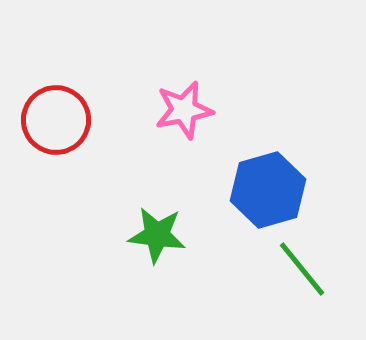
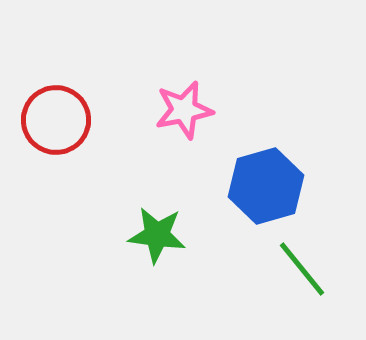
blue hexagon: moved 2 px left, 4 px up
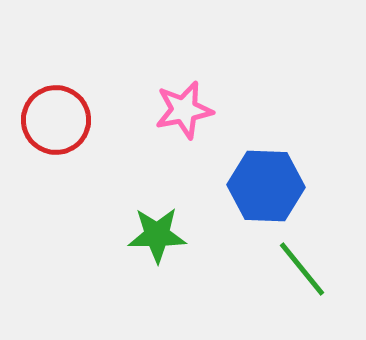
blue hexagon: rotated 18 degrees clockwise
green star: rotated 8 degrees counterclockwise
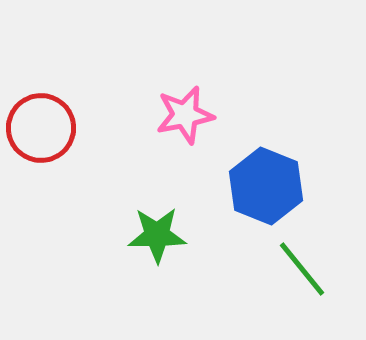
pink star: moved 1 px right, 5 px down
red circle: moved 15 px left, 8 px down
blue hexagon: rotated 20 degrees clockwise
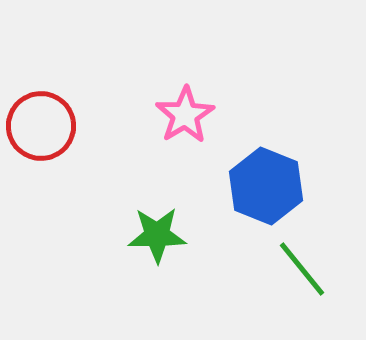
pink star: rotated 20 degrees counterclockwise
red circle: moved 2 px up
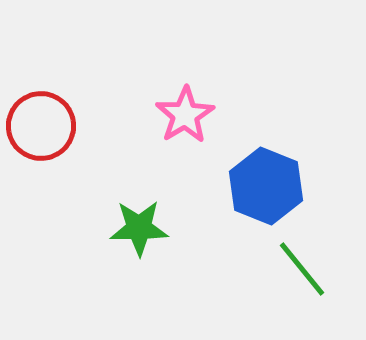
green star: moved 18 px left, 7 px up
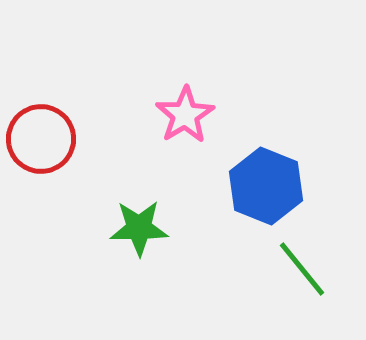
red circle: moved 13 px down
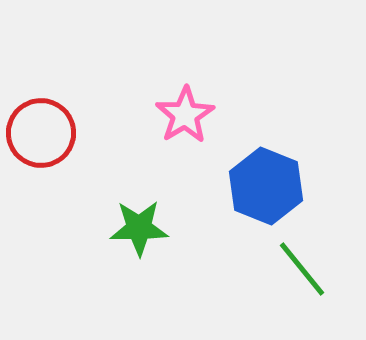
red circle: moved 6 px up
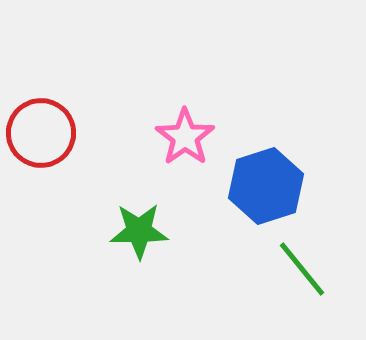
pink star: moved 22 px down; rotated 4 degrees counterclockwise
blue hexagon: rotated 20 degrees clockwise
green star: moved 3 px down
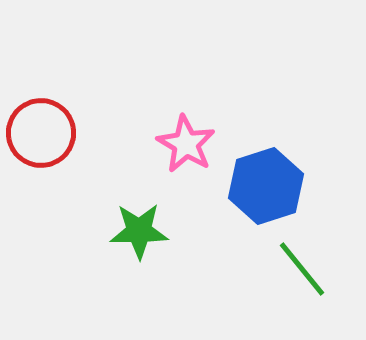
pink star: moved 1 px right, 7 px down; rotated 6 degrees counterclockwise
